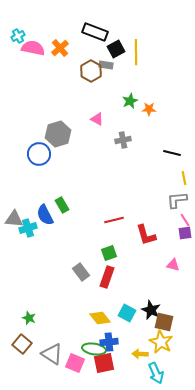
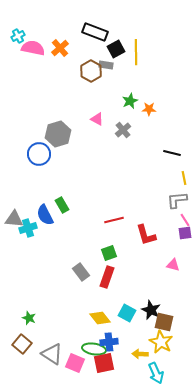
gray cross at (123, 140): moved 10 px up; rotated 28 degrees counterclockwise
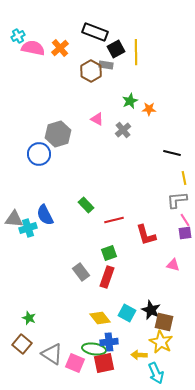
green rectangle at (62, 205): moved 24 px right; rotated 14 degrees counterclockwise
yellow arrow at (140, 354): moved 1 px left, 1 px down
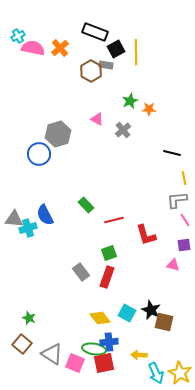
purple square at (185, 233): moved 1 px left, 12 px down
yellow star at (161, 342): moved 19 px right, 31 px down
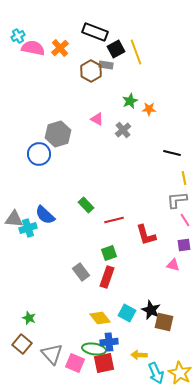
yellow line at (136, 52): rotated 20 degrees counterclockwise
blue semicircle at (45, 215): rotated 20 degrees counterclockwise
gray triangle at (52, 354): rotated 15 degrees clockwise
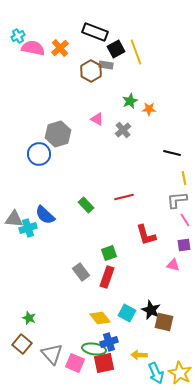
red line at (114, 220): moved 10 px right, 23 px up
blue cross at (109, 342): rotated 12 degrees counterclockwise
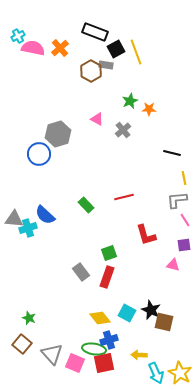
blue cross at (109, 342): moved 2 px up
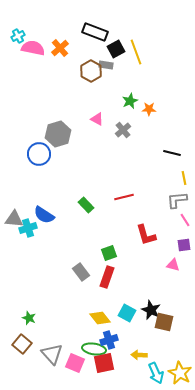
blue semicircle at (45, 215): moved 1 px left; rotated 10 degrees counterclockwise
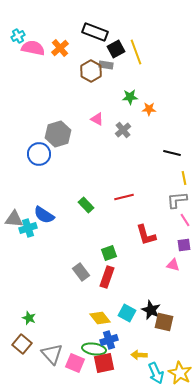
green star at (130, 101): moved 4 px up; rotated 21 degrees clockwise
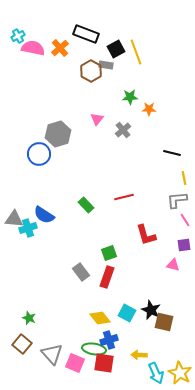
black rectangle at (95, 32): moved 9 px left, 2 px down
pink triangle at (97, 119): rotated 40 degrees clockwise
red square at (104, 363): rotated 20 degrees clockwise
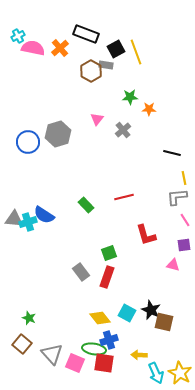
blue circle at (39, 154): moved 11 px left, 12 px up
gray L-shape at (177, 200): moved 3 px up
cyan cross at (28, 228): moved 6 px up
